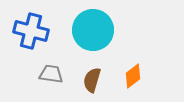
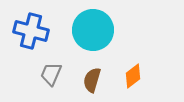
gray trapezoid: rotated 75 degrees counterclockwise
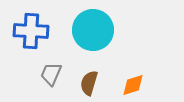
blue cross: rotated 12 degrees counterclockwise
orange diamond: moved 9 px down; rotated 20 degrees clockwise
brown semicircle: moved 3 px left, 3 px down
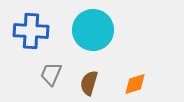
orange diamond: moved 2 px right, 1 px up
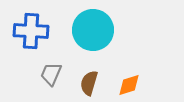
orange diamond: moved 6 px left, 1 px down
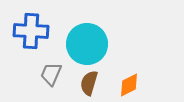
cyan circle: moved 6 px left, 14 px down
orange diamond: rotated 10 degrees counterclockwise
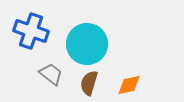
blue cross: rotated 16 degrees clockwise
gray trapezoid: rotated 105 degrees clockwise
orange diamond: rotated 15 degrees clockwise
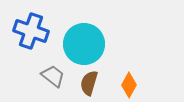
cyan circle: moved 3 px left
gray trapezoid: moved 2 px right, 2 px down
orange diamond: rotated 50 degrees counterclockwise
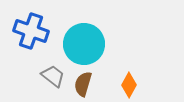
brown semicircle: moved 6 px left, 1 px down
